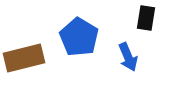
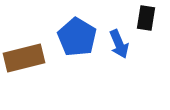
blue pentagon: moved 2 px left
blue arrow: moved 9 px left, 13 px up
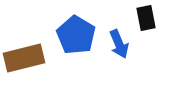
black rectangle: rotated 20 degrees counterclockwise
blue pentagon: moved 1 px left, 2 px up
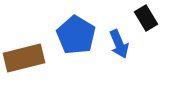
black rectangle: rotated 20 degrees counterclockwise
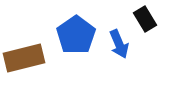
black rectangle: moved 1 px left, 1 px down
blue pentagon: rotated 6 degrees clockwise
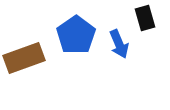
black rectangle: moved 1 px up; rotated 15 degrees clockwise
brown rectangle: rotated 6 degrees counterclockwise
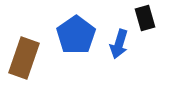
blue arrow: rotated 40 degrees clockwise
brown rectangle: rotated 51 degrees counterclockwise
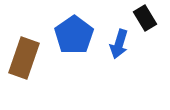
black rectangle: rotated 15 degrees counterclockwise
blue pentagon: moved 2 px left
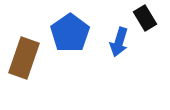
blue pentagon: moved 4 px left, 2 px up
blue arrow: moved 2 px up
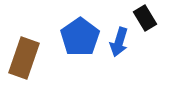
blue pentagon: moved 10 px right, 4 px down
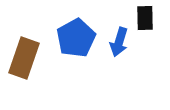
black rectangle: rotated 30 degrees clockwise
blue pentagon: moved 4 px left, 1 px down; rotated 6 degrees clockwise
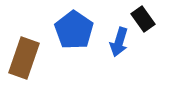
black rectangle: moved 2 px left, 1 px down; rotated 35 degrees counterclockwise
blue pentagon: moved 2 px left, 8 px up; rotated 9 degrees counterclockwise
